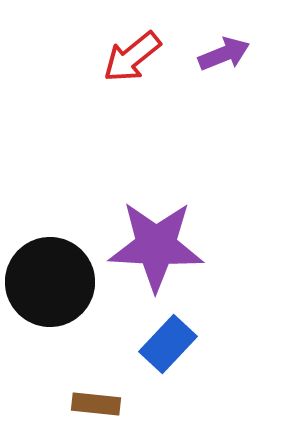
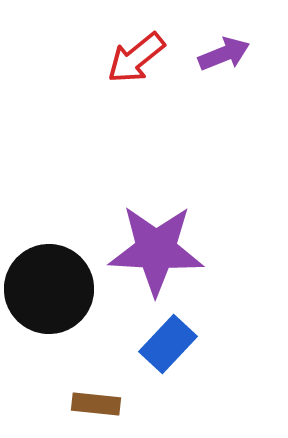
red arrow: moved 4 px right, 1 px down
purple star: moved 4 px down
black circle: moved 1 px left, 7 px down
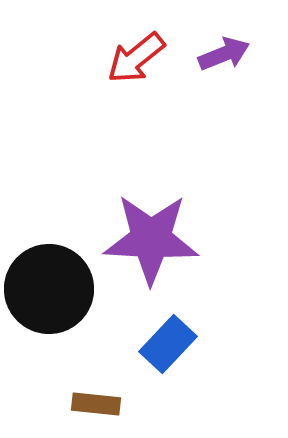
purple star: moved 5 px left, 11 px up
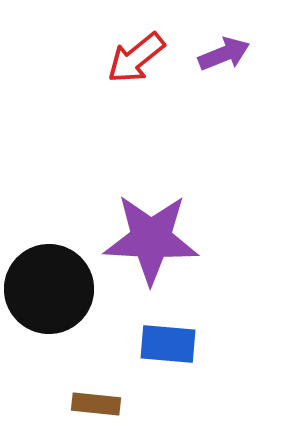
blue rectangle: rotated 52 degrees clockwise
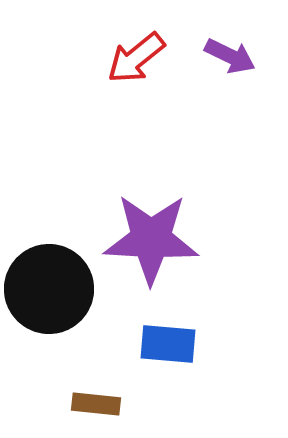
purple arrow: moved 6 px right, 2 px down; rotated 48 degrees clockwise
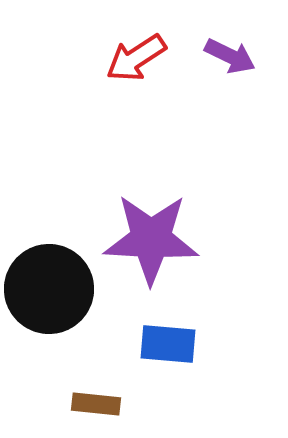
red arrow: rotated 6 degrees clockwise
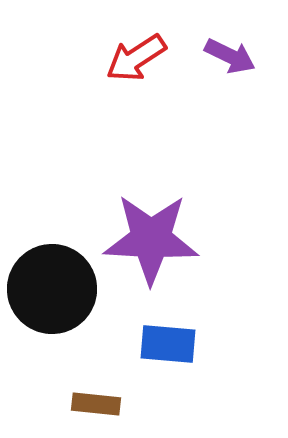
black circle: moved 3 px right
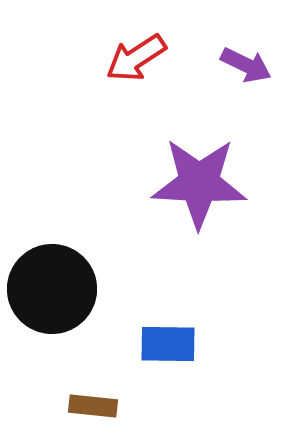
purple arrow: moved 16 px right, 9 px down
purple star: moved 48 px right, 56 px up
blue rectangle: rotated 4 degrees counterclockwise
brown rectangle: moved 3 px left, 2 px down
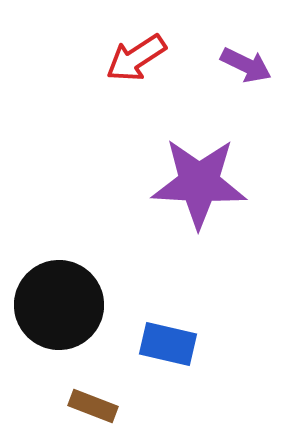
black circle: moved 7 px right, 16 px down
blue rectangle: rotated 12 degrees clockwise
brown rectangle: rotated 15 degrees clockwise
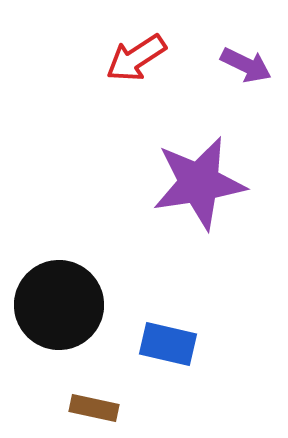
purple star: rotated 12 degrees counterclockwise
brown rectangle: moved 1 px right, 2 px down; rotated 9 degrees counterclockwise
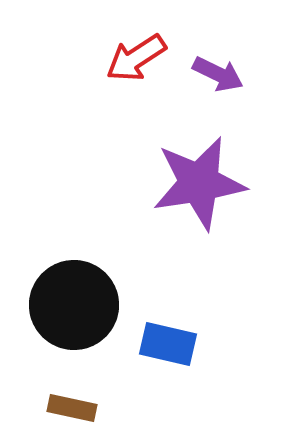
purple arrow: moved 28 px left, 9 px down
black circle: moved 15 px right
brown rectangle: moved 22 px left
